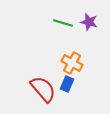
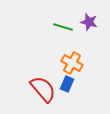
green line: moved 4 px down
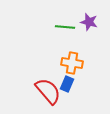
green line: moved 2 px right; rotated 12 degrees counterclockwise
orange cross: rotated 20 degrees counterclockwise
red semicircle: moved 5 px right, 2 px down
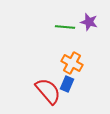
orange cross: rotated 20 degrees clockwise
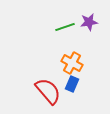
purple star: rotated 24 degrees counterclockwise
green line: rotated 24 degrees counterclockwise
blue rectangle: moved 5 px right
